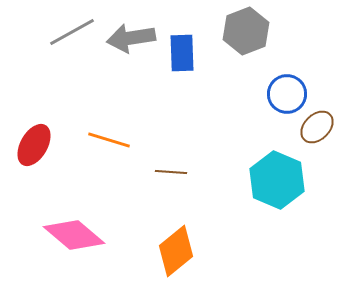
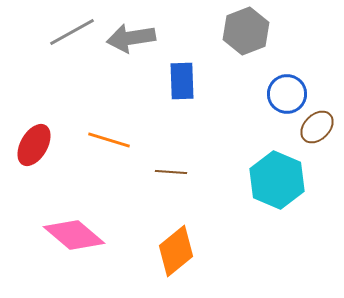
blue rectangle: moved 28 px down
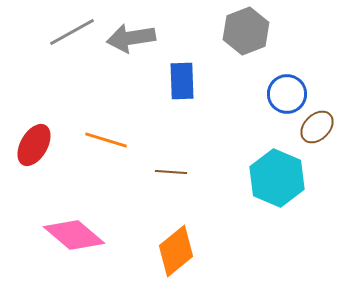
orange line: moved 3 px left
cyan hexagon: moved 2 px up
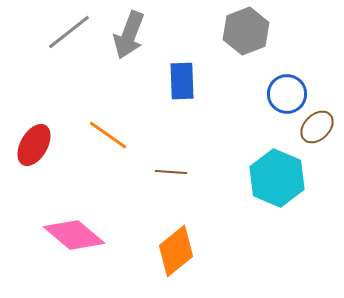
gray line: moved 3 px left; rotated 9 degrees counterclockwise
gray arrow: moved 2 px left, 3 px up; rotated 60 degrees counterclockwise
orange line: moved 2 px right, 5 px up; rotated 18 degrees clockwise
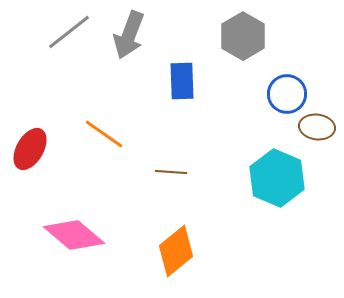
gray hexagon: moved 3 px left, 5 px down; rotated 9 degrees counterclockwise
brown ellipse: rotated 52 degrees clockwise
orange line: moved 4 px left, 1 px up
red ellipse: moved 4 px left, 4 px down
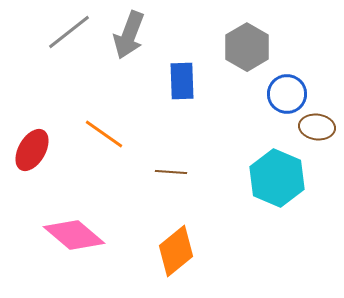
gray hexagon: moved 4 px right, 11 px down
red ellipse: moved 2 px right, 1 px down
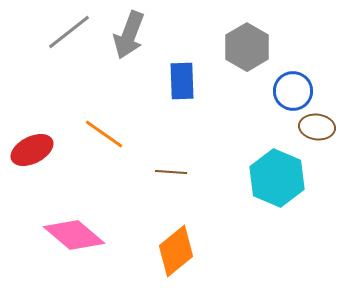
blue circle: moved 6 px right, 3 px up
red ellipse: rotated 33 degrees clockwise
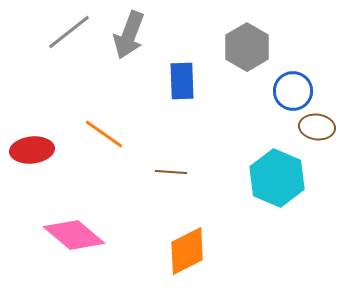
red ellipse: rotated 21 degrees clockwise
orange diamond: moved 11 px right; rotated 12 degrees clockwise
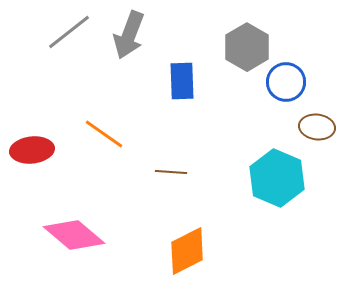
blue circle: moved 7 px left, 9 px up
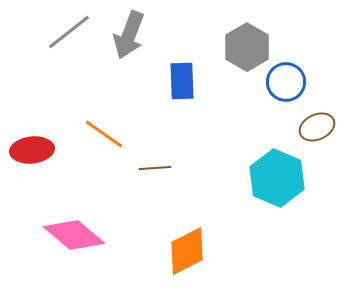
brown ellipse: rotated 32 degrees counterclockwise
brown line: moved 16 px left, 4 px up; rotated 8 degrees counterclockwise
